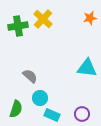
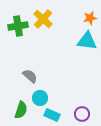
cyan triangle: moved 27 px up
green semicircle: moved 5 px right, 1 px down
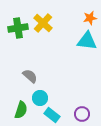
yellow cross: moved 4 px down
green cross: moved 2 px down
cyan rectangle: rotated 14 degrees clockwise
